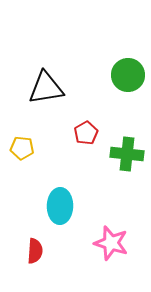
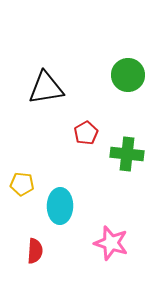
yellow pentagon: moved 36 px down
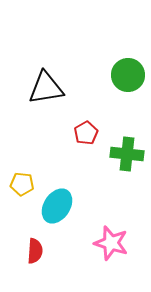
cyan ellipse: moved 3 px left; rotated 32 degrees clockwise
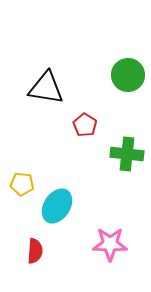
black triangle: rotated 18 degrees clockwise
red pentagon: moved 1 px left, 8 px up; rotated 10 degrees counterclockwise
pink star: moved 1 px left, 1 px down; rotated 16 degrees counterclockwise
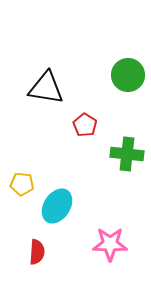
red semicircle: moved 2 px right, 1 px down
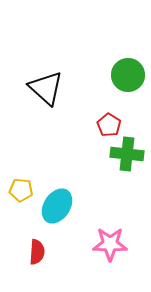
black triangle: rotated 33 degrees clockwise
red pentagon: moved 24 px right
yellow pentagon: moved 1 px left, 6 px down
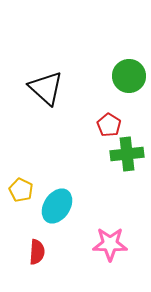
green circle: moved 1 px right, 1 px down
green cross: rotated 12 degrees counterclockwise
yellow pentagon: rotated 20 degrees clockwise
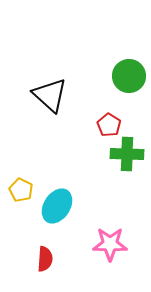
black triangle: moved 4 px right, 7 px down
green cross: rotated 8 degrees clockwise
red semicircle: moved 8 px right, 7 px down
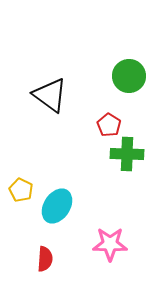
black triangle: rotated 6 degrees counterclockwise
